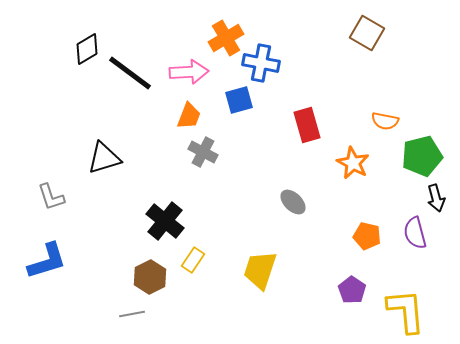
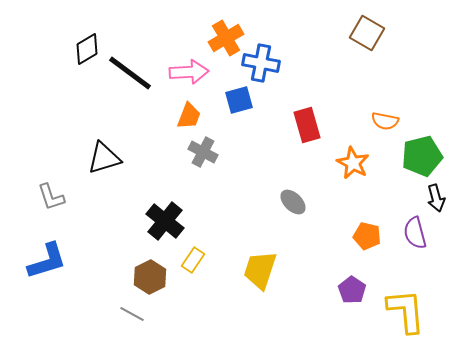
gray line: rotated 40 degrees clockwise
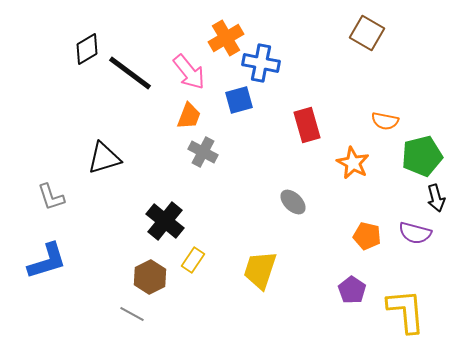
pink arrow: rotated 54 degrees clockwise
purple semicircle: rotated 60 degrees counterclockwise
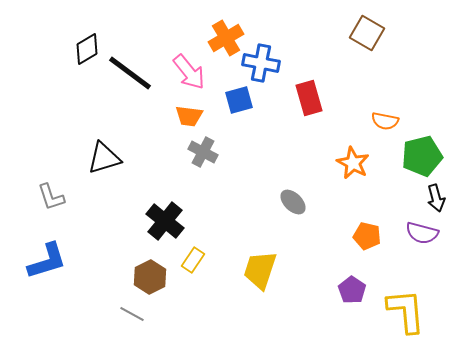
orange trapezoid: rotated 76 degrees clockwise
red rectangle: moved 2 px right, 27 px up
purple semicircle: moved 7 px right
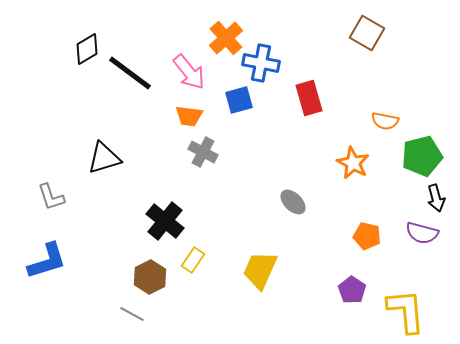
orange cross: rotated 12 degrees counterclockwise
yellow trapezoid: rotated 6 degrees clockwise
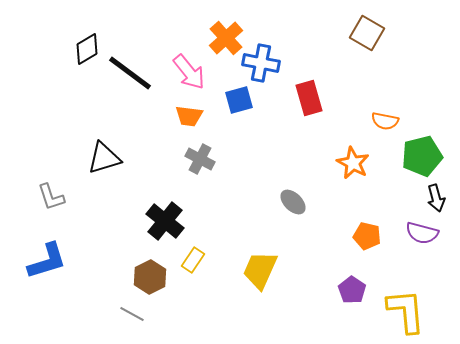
gray cross: moved 3 px left, 7 px down
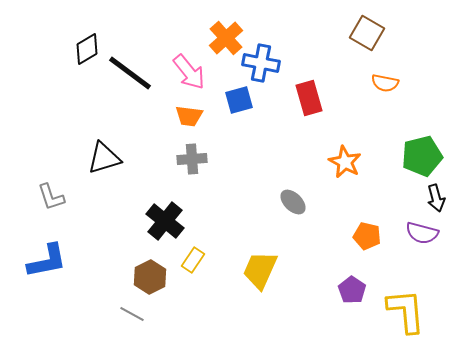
orange semicircle: moved 38 px up
gray cross: moved 8 px left; rotated 32 degrees counterclockwise
orange star: moved 8 px left, 1 px up
blue L-shape: rotated 6 degrees clockwise
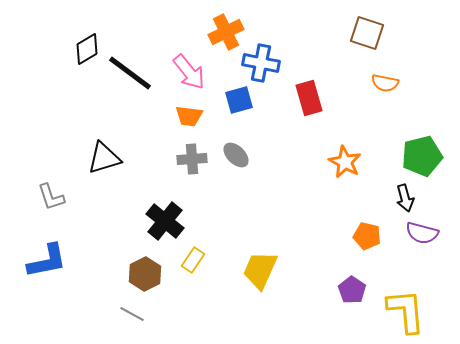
brown square: rotated 12 degrees counterclockwise
orange cross: moved 6 px up; rotated 16 degrees clockwise
black arrow: moved 31 px left
gray ellipse: moved 57 px left, 47 px up
brown hexagon: moved 5 px left, 3 px up
